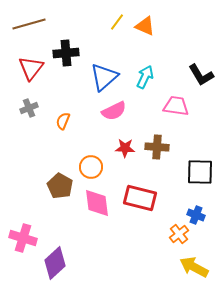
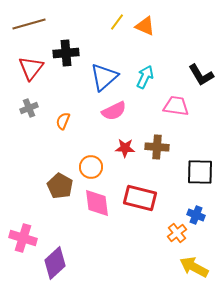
orange cross: moved 2 px left, 1 px up
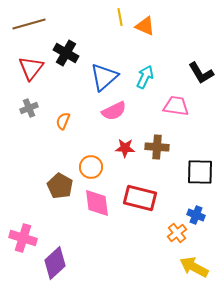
yellow line: moved 3 px right, 5 px up; rotated 48 degrees counterclockwise
black cross: rotated 35 degrees clockwise
black L-shape: moved 2 px up
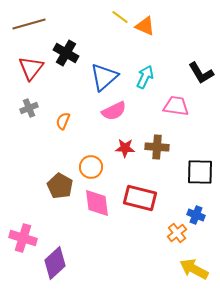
yellow line: rotated 42 degrees counterclockwise
yellow arrow: moved 2 px down
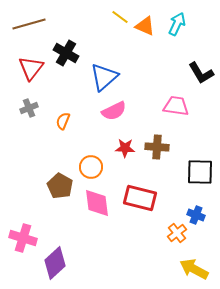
cyan arrow: moved 32 px right, 53 px up
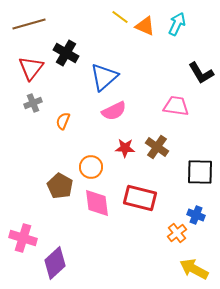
gray cross: moved 4 px right, 5 px up
brown cross: rotated 30 degrees clockwise
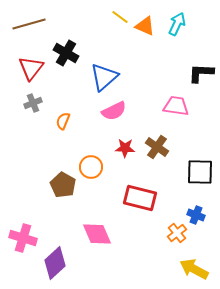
black L-shape: rotated 124 degrees clockwise
brown pentagon: moved 3 px right, 1 px up
pink diamond: moved 31 px down; rotated 16 degrees counterclockwise
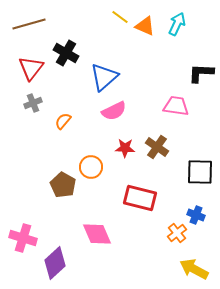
orange semicircle: rotated 18 degrees clockwise
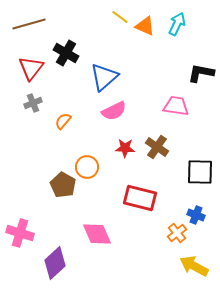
black L-shape: rotated 8 degrees clockwise
orange circle: moved 4 px left
pink cross: moved 3 px left, 5 px up
yellow arrow: moved 3 px up
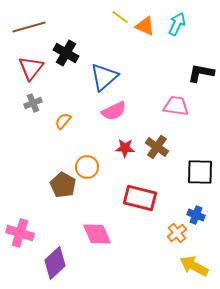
brown line: moved 3 px down
